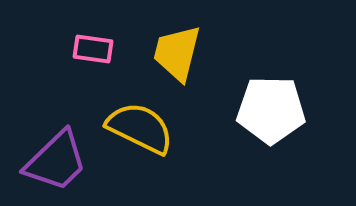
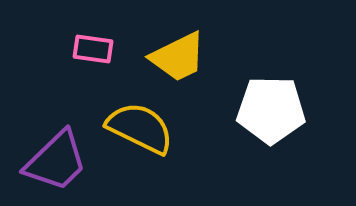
yellow trapezoid: moved 1 px right, 4 px down; rotated 130 degrees counterclockwise
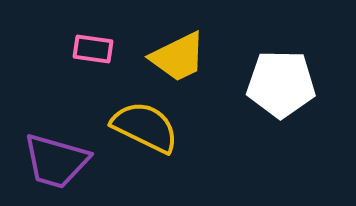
white pentagon: moved 10 px right, 26 px up
yellow semicircle: moved 5 px right, 1 px up
purple trapezoid: rotated 60 degrees clockwise
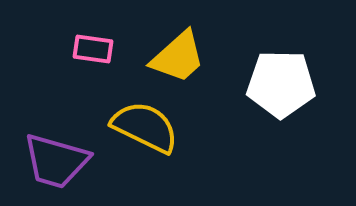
yellow trapezoid: rotated 16 degrees counterclockwise
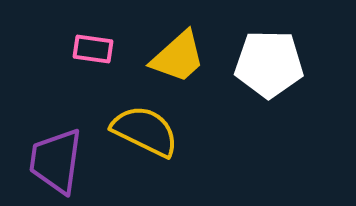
white pentagon: moved 12 px left, 20 px up
yellow semicircle: moved 4 px down
purple trapezoid: rotated 82 degrees clockwise
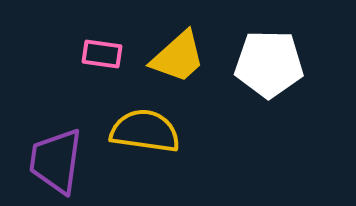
pink rectangle: moved 9 px right, 5 px down
yellow semicircle: rotated 18 degrees counterclockwise
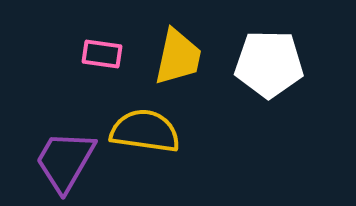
yellow trapezoid: rotated 36 degrees counterclockwise
purple trapezoid: moved 9 px right; rotated 22 degrees clockwise
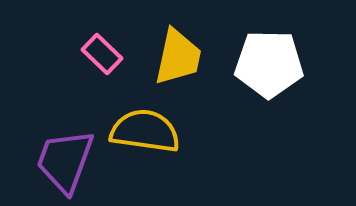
pink rectangle: rotated 36 degrees clockwise
purple trapezoid: rotated 10 degrees counterclockwise
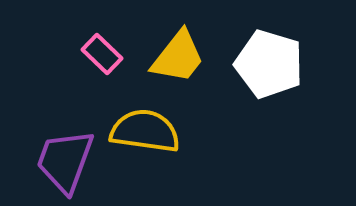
yellow trapezoid: rotated 26 degrees clockwise
white pentagon: rotated 16 degrees clockwise
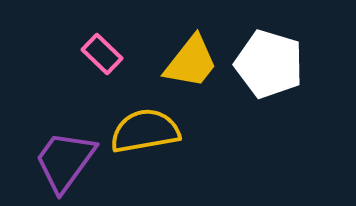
yellow trapezoid: moved 13 px right, 5 px down
yellow semicircle: rotated 18 degrees counterclockwise
purple trapezoid: rotated 16 degrees clockwise
